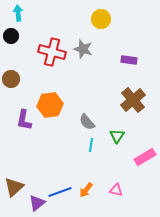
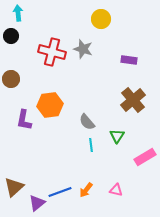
cyan line: rotated 16 degrees counterclockwise
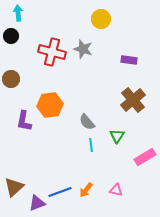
purple L-shape: moved 1 px down
purple triangle: rotated 18 degrees clockwise
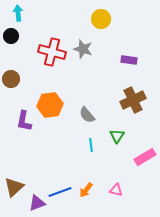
brown cross: rotated 15 degrees clockwise
gray semicircle: moved 7 px up
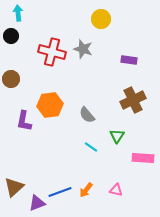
cyan line: moved 2 px down; rotated 48 degrees counterclockwise
pink rectangle: moved 2 px left, 1 px down; rotated 35 degrees clockwise
